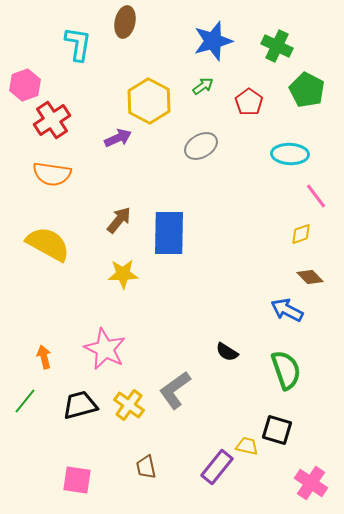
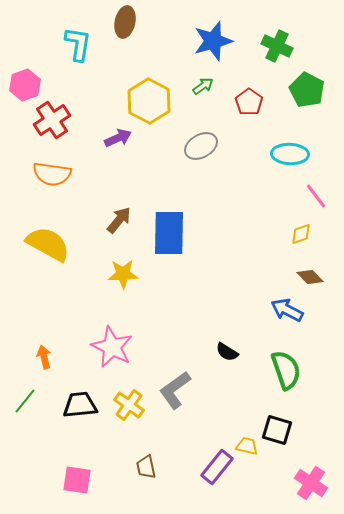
pink star: moved 7 px right, 2 px up
black trapezoid: rotated 9 degrees clockwise
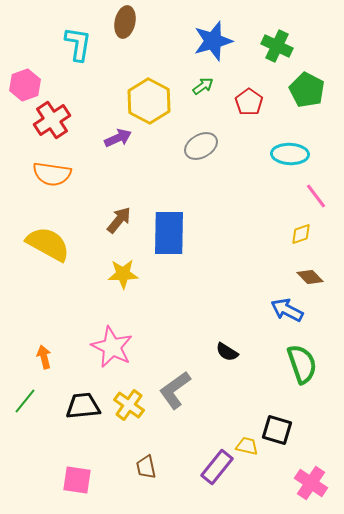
green semicircle: moved 16 px right, 6 px up
black trapezoid: moved 3 px right, 1 px down
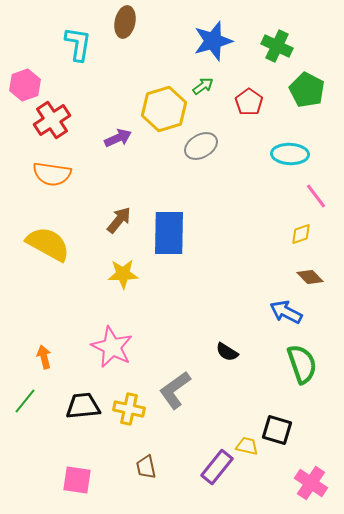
yellow hexagon: moved 15 px right, 8 px down; rotated 15 degrees clockwise
blue arrow: moved 1 px left, 2 px down
yellow cross: moved 4 px down; rotated 24 degrees counterclockwise
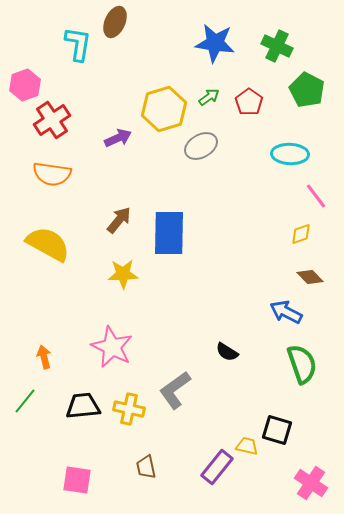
brown ellipse: moved 10 px left; rotated 12 degrees clockwise
blue star: moved 2 px right, 2 px down; rotated 24 degrees clockwise
green arrow: moved 6 px right, 11 px down
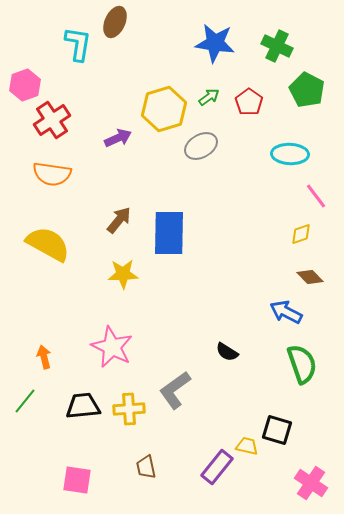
yellow cross: rotated 16 degrees counterclockwise
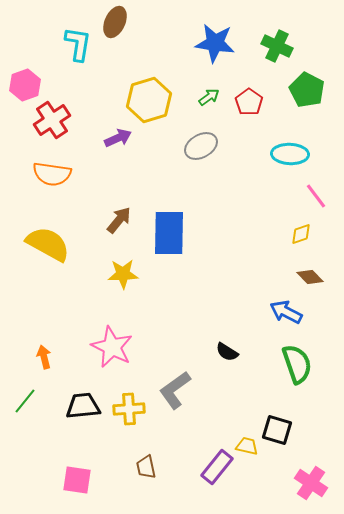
yellow hexagon: moved 15 px left, 9 px up
green semicircle: moved 5 px left
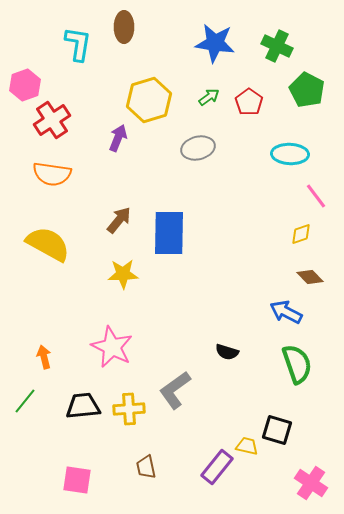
brown ellipse: moved 9 px right, 5 px down; rotated 24 degrees counterclockwise
purple arrow: rotated 44 degrees counterclockwise
gray ellipse: moved 3 px left, 2 px down; rotated 16 degrees clockwise
black semicircle: rotated 15 degrees counterclockwise
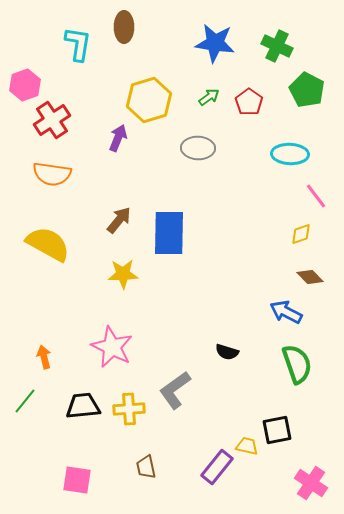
gray ellipse: rotated 16 degrees clockwise
black square: rotated 28 degrees counterclockwise
